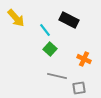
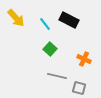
cyan line: moved 6 px up
gray square: rotated 24 degrees clockwise
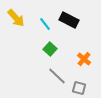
orange cross: rotated 16 degrees clockwise
gray line: rotated 30 degrees clockwise
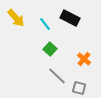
black rectangle: moved 1 px right, 2 px up
